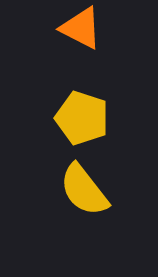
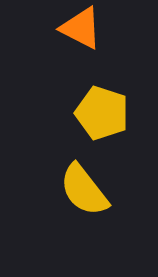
yellow pentagon: moved 20 px right, 5 px up
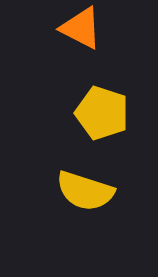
yellow semicircle: moved 1 px right, 1 px down; rotated 34 degrees counterclockwise
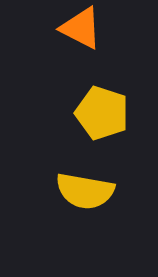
yellow semicircle: rotated 8 degrees counterclockwise
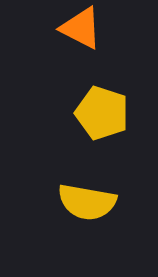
yellow semicircle: moved 2 px right, 11 px down
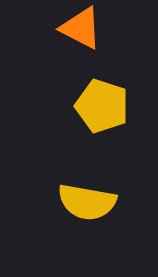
yellow pentagon: moved 7 px up
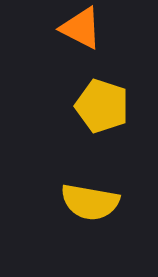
yellow semicircle: moved 3 px right
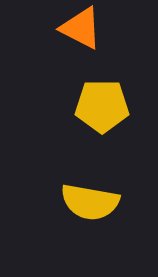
yellow pentagon: rotated 18 degrees counterclockwise
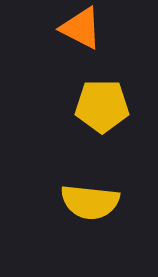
yellow semicircle: rotated 4 degrees counterclockwise
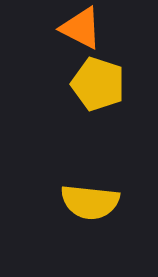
yellow pentagon: moved 4 px left, 22 px up; rotated 18 degrees clockwise
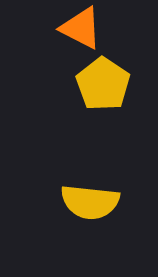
yellow pentagon: moved 5 px right; rotated 16 degrees clockwise
